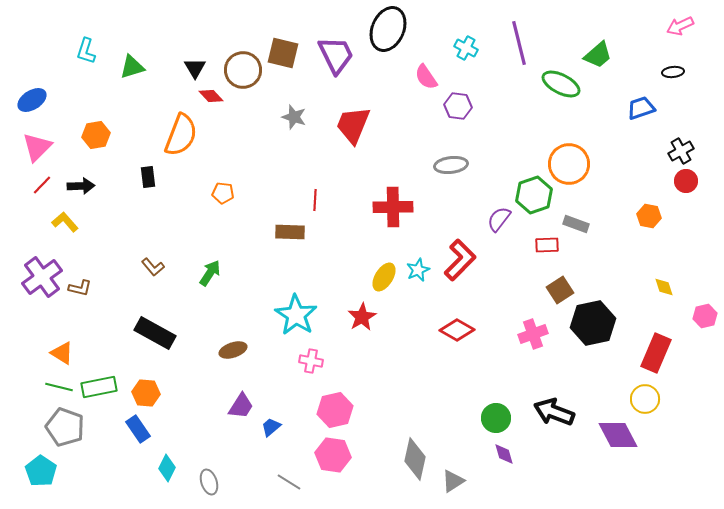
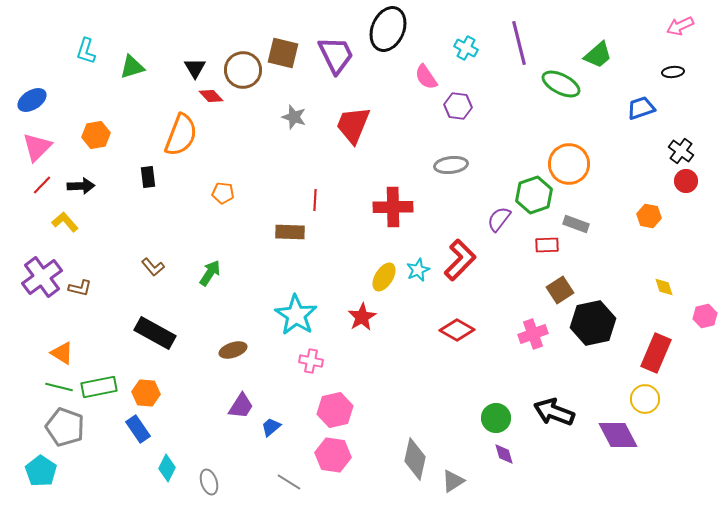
black cross at (681, 151): rotated 25 degrees counterclockwise
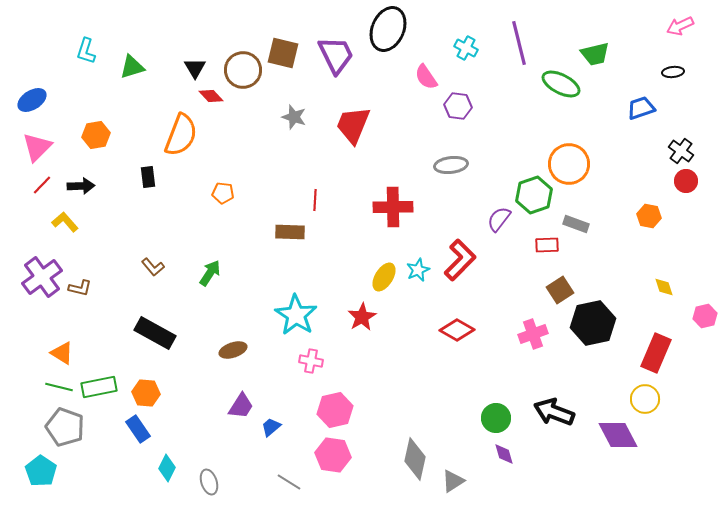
green trapezoid at (598, 55): moved 3 px left, 1 px up; rotated 28 degrees clockwise
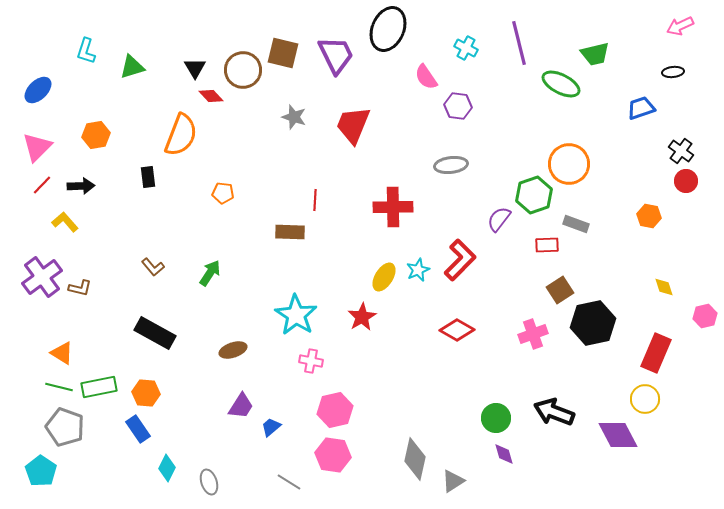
blue ellipse at (32, 100): moved 6 px right, 10 px up; rotated 12 degrees counterclockwise
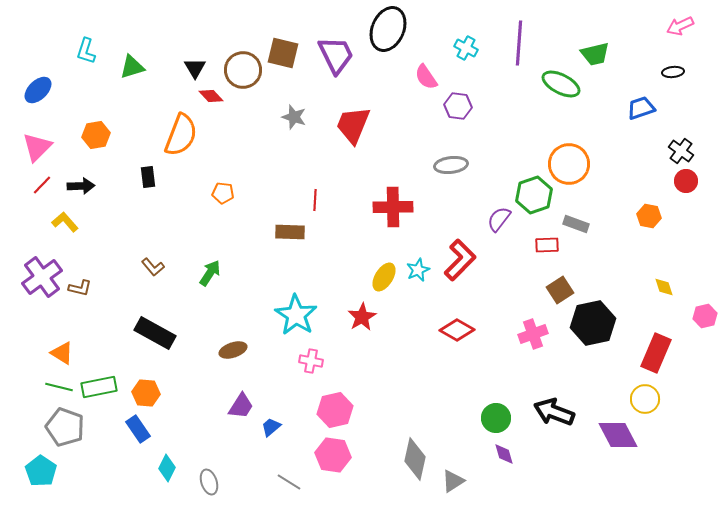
purple line at (519, 43): rotated 18 degrees clockwise
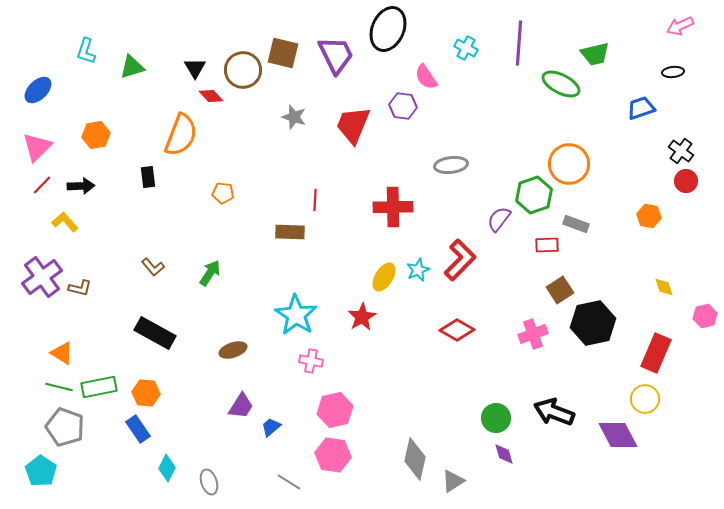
purple hexagon at (458, 106): moved 55 px left
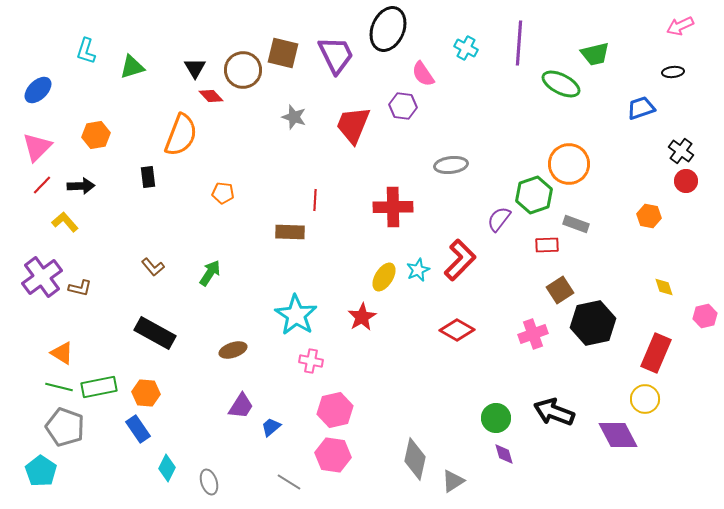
pink semicircle at (426, 77): moved 3 px left, 3 px up
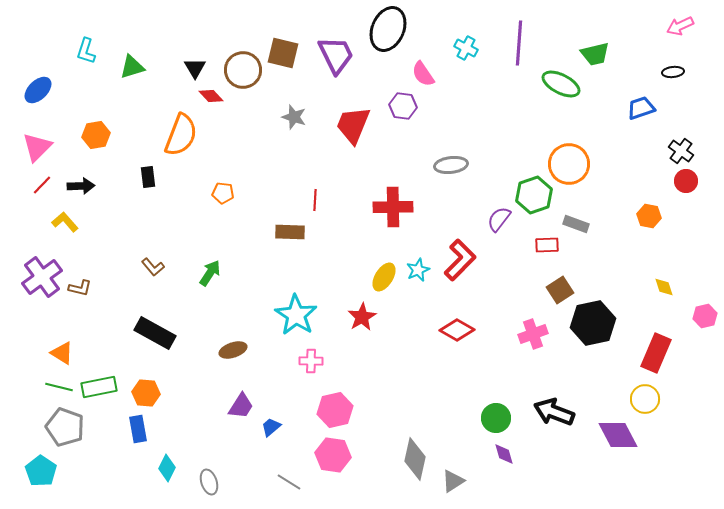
pink cross at (311, 361): rotated 10 degrees counterclockwise
blue rectangle at (138, 429): rotated 24 degrees clockwise
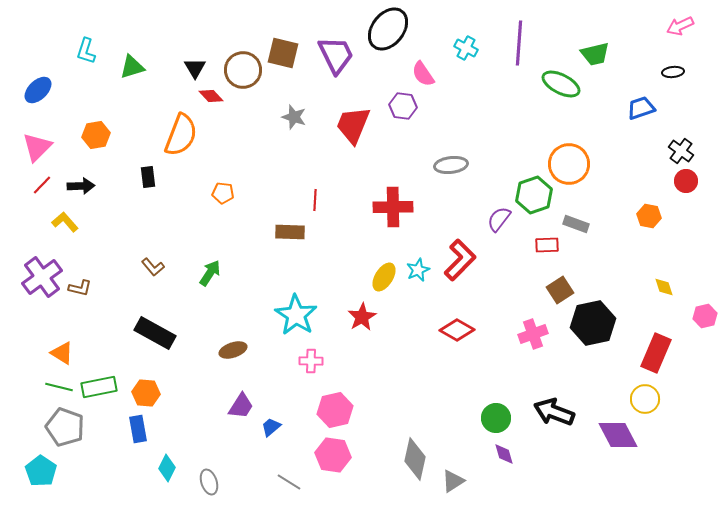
black ellipse at (388, 29): rotated 15 degrees clockwise
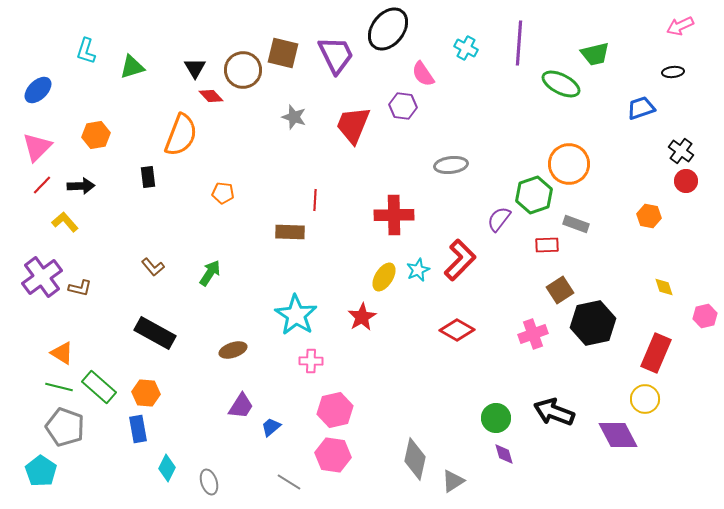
red cross at (393, 207): moved 1 px right, 8 px down
green rectangle at (99, 387): rotated 52 degrees clockwise
